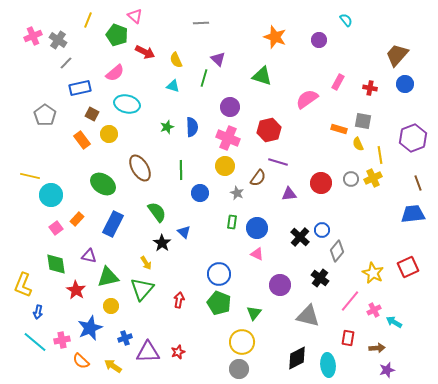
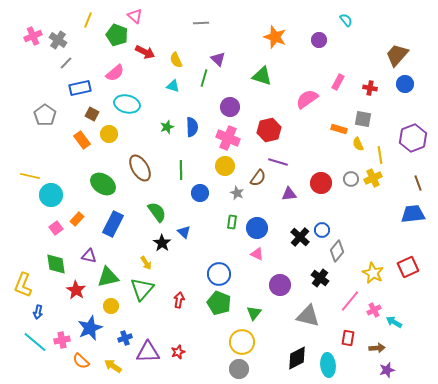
gray square at (363, 121): moved 2 px up
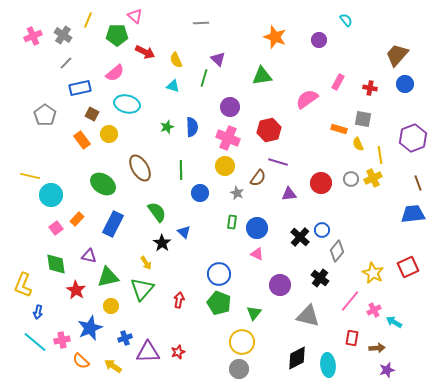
green pentagon at (117, 35): rotated 20 degrees counterclockwise
gray cross at (58, 40): moved 5 px right, 5 px up
green triangle at (262, 76): rotated 25 degrees counterclockwise
red rectangle at (348, 338): moved 4 px right
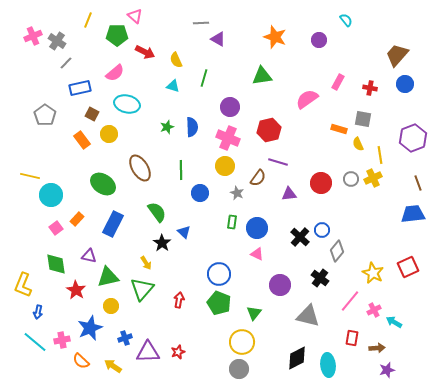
gray cross at (63, 35): moved 6 px left, 6 px down
purple triangle at (218, 59): moved 20 px up; rotated 14 degrees counterclockwise
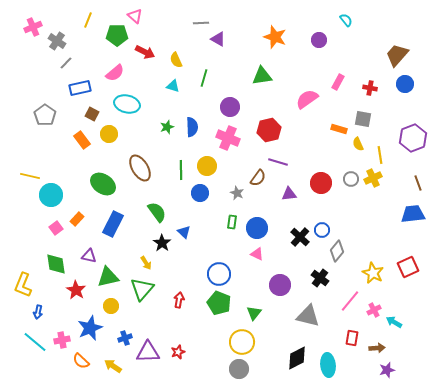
pink cross at (33, 36): moved 9 px up
yellow circle at (225, 166): moved 18 px left
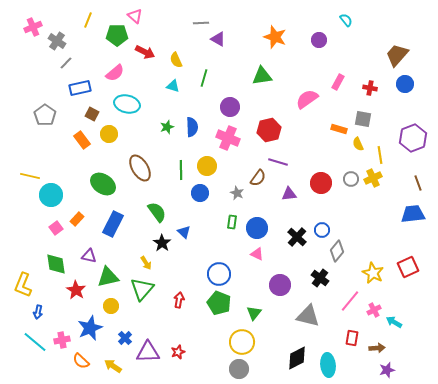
black cross at (300, 237): moved 3 px left
blue cross at (125, 338): rotated 24 degrees counterclockwise
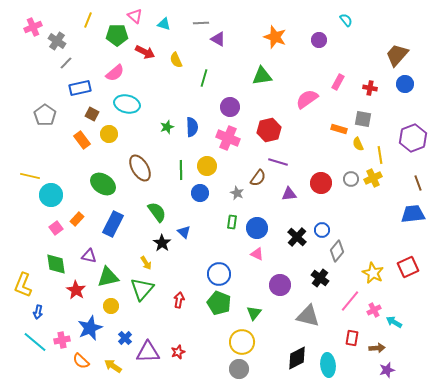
cyan triangle at (173, 86): moved 9 px left, 62 px up
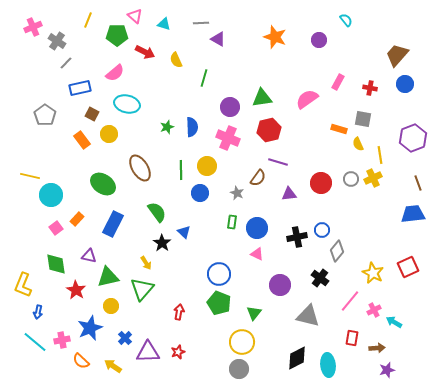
green triangle at (262, 76): moved 22 px down
black cross at (297, 237): rotated 36 degrees clockwise
red arrow at (179, 300): moved 12 px down
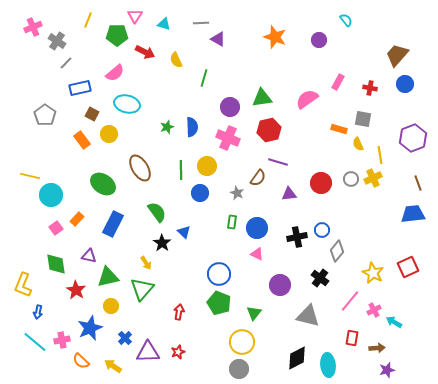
pink triangle at (135, 16): rotated 21 degrees clockwise
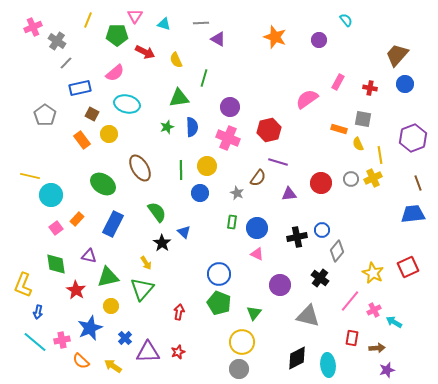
green triangle at (262, 98): moved 83 px left
